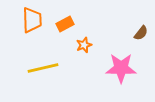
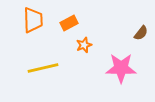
orange trapezoid: moved 1 px right
orange rectangle: moved 4 px right, 1 px up
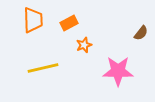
pink star: moved 3 px left, 3 px down
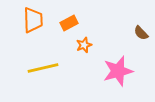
brown semicircle: rotated 98 degrees clockwise
pink star: rotated 16 degrees counterclockwise
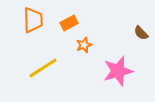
yellow line: rotated 20 degrees counterclockwise
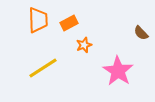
orange trapezoid: moved 5 px right
pink star: rotated 24 degrees counterclockwise
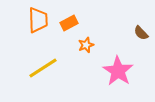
orange star: moved 2 px right
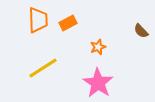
orange rectangle: moved 1 px left
brown semicircle: moved 2 px up
orange star: moved 12 px right, 2 px down
pink star: moved 20 px left, 12 px down
